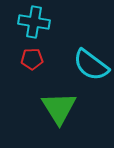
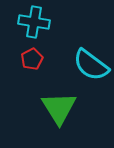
red pentagon: rotated 25 degrees counterclockwise
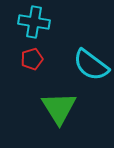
red pentagon: rotated 10 degrees clockwise
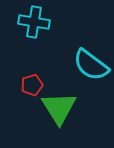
red pentagon: moved 26 px down
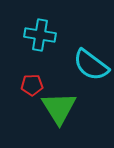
cyan cross: moved 6 px right, 13 px down
red pentagon: rotated 15 degrees clockwise
